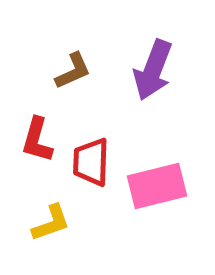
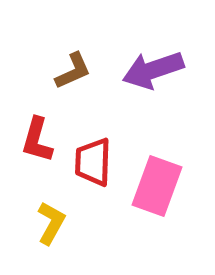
purple arrow: rotated 50 degrees clockwise
red trapezoid: moved 2 px right
pink rectangle: rotated 56 degrees counterclockwise
yellow L-shape: rotated 42 degrees counterclockwise
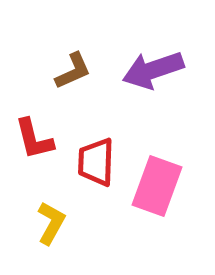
red L-shape: moved 3 px left, 1 px up; rotated 30 degrees counterclockwise
red trapezoid: moved 3 px right
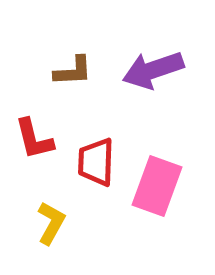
brown L-shape: rotated 21 degrees clockwise
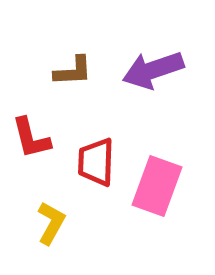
red L-shape: moved 3 px left, 1 px up
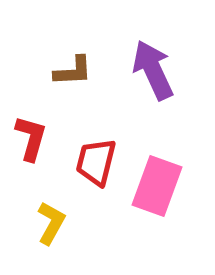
purple arrow: rotated 84 degrees clockwise
red L-shape: rotated 150 degrees counterclockwise
red trapezoid: rotated 12 degrees clockwise
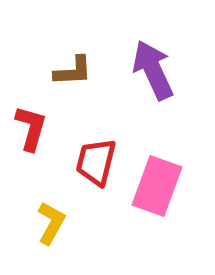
red L-shape: moved 10 px up
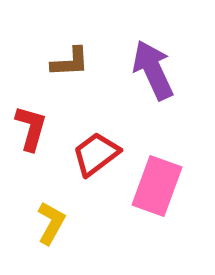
brown L-shape: moved 3 px left, 9 px up
red trapezoid: moved 8 px up; rotated 39 degrees clockwise
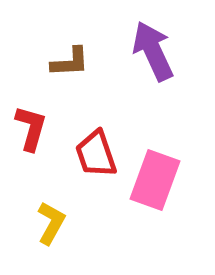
purple arrow: moved 19 px up
red trapezoid: rotated 72 degrees counterclockwise
pink rectangle: moved 2 px left, 6 px up
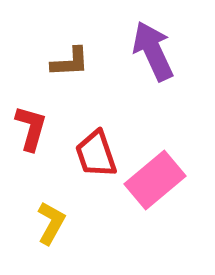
pink rectangle: rotated 30 degrees clockwise
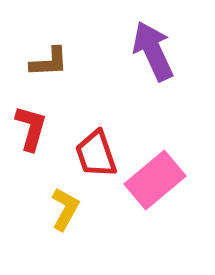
brown L-shape: moved 21 px left
yellow L-shape: moved 14 px right, 14 px up
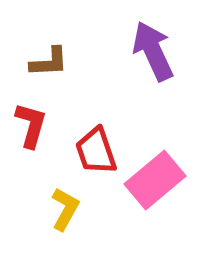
red L-shape: moved 3 px up
red trapezoid: moved 3 px up
